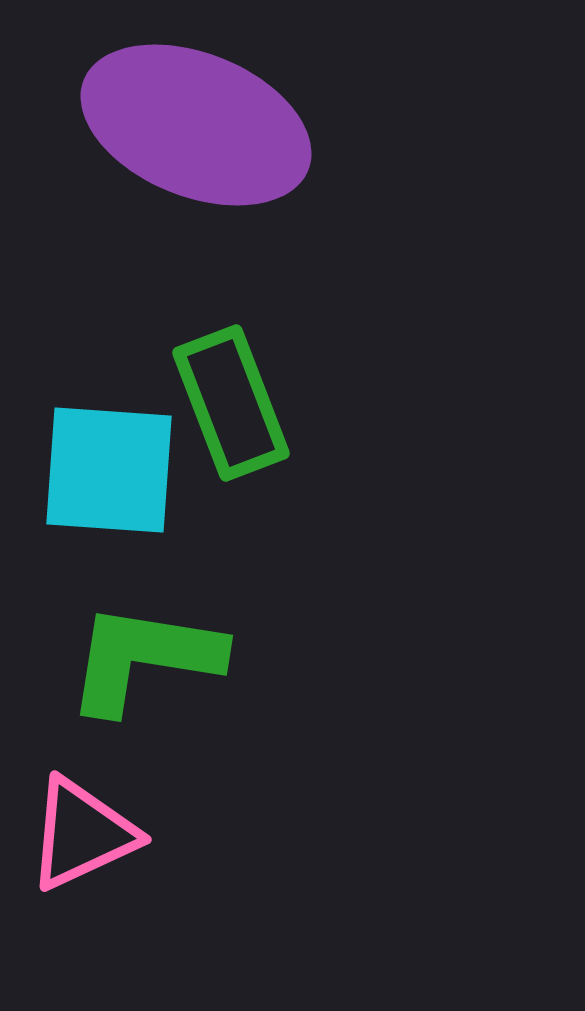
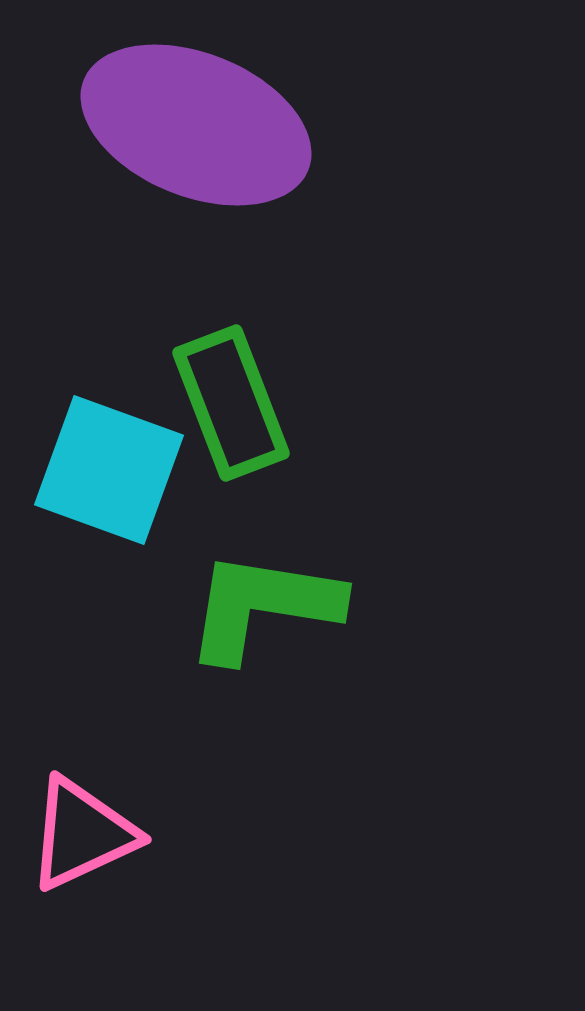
cyan square: rotated 16 degrees clockwise
green L-shape: moved 119 px right, 52 px up
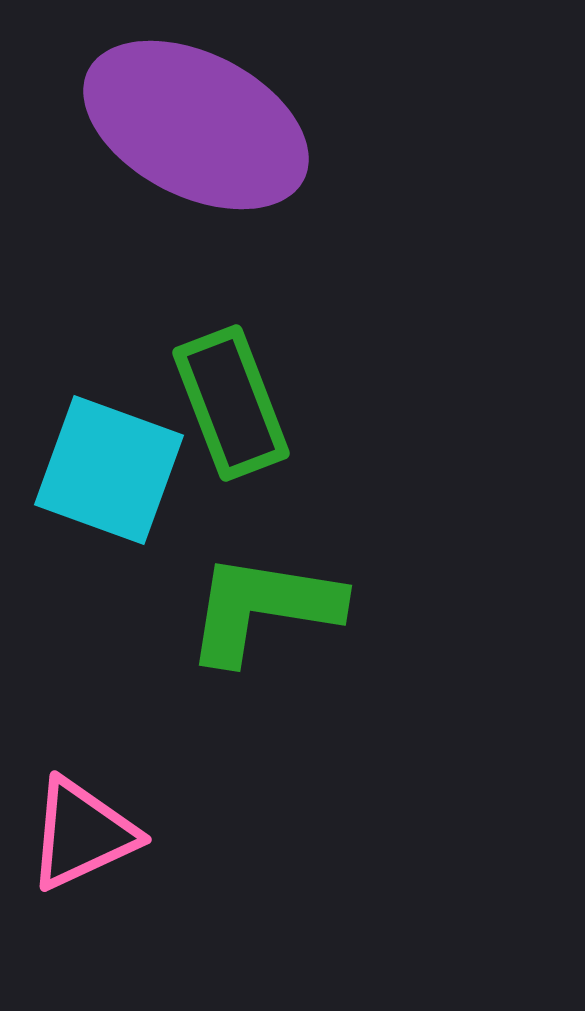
purple ellipse: rotated 5 degrees clockwise
green L-shape: moved 2 px down
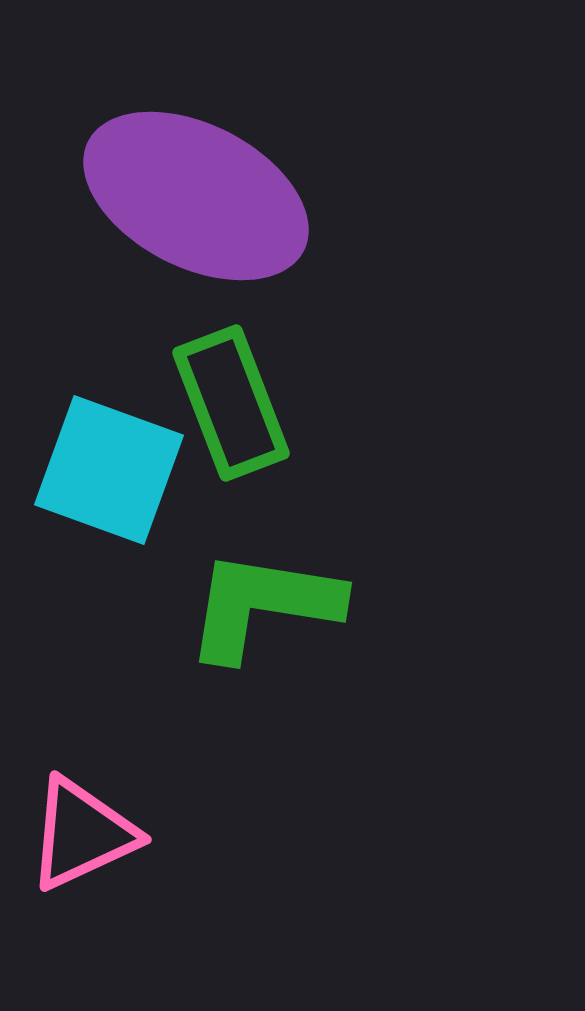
purple ellipse: moved 71 px down
green L-shape: moved 3 px up
